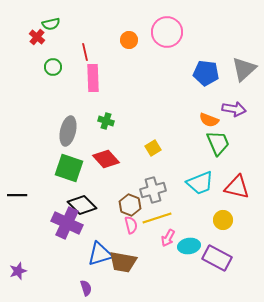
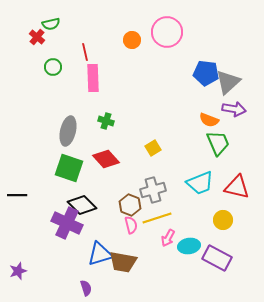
orange circle: moved 3 px right
gray triangle: moved 16 px left, 13 px down
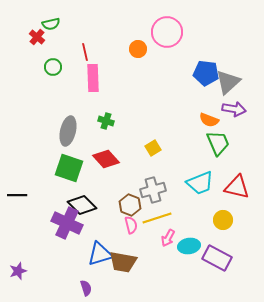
orange circle: moved 6 px right, 9 px down
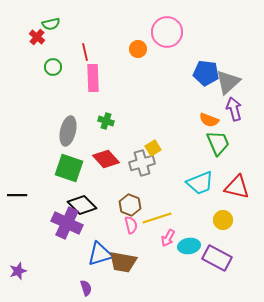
purple arrow: rotated 115 degrees counterclockwise
gray cross: moved 11 px left, 27 px up
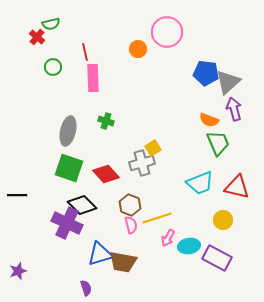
red diamond: moved 15 px down
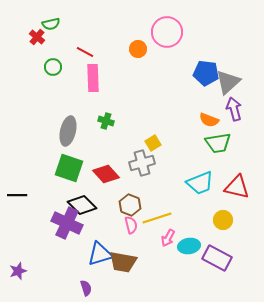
red line: rotated 48 degrees counterclockwise
green trapezoid: rotated 104 degrees clockwise
yellow square: moved 5 px up
